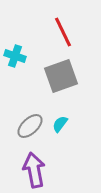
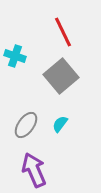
gray square: rotated 20 degrees counterclockwise
gray ellipse: moved 4 px left, 1 px up; rotated 12 degrees counterclockwise
purple arrow: rotated 12 degrees counterclockwise
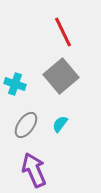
cyan cross: moved 28 px down
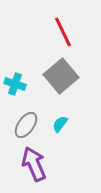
purple arrow: moved 6 px up
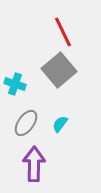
gray square: moved 2 px left, 6 px up
gray ellipse: moved 2 px up
purple arrow: rotated 24 degrees clockwise
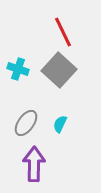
gray square: rotated 8 degrees counterclockwise
cyan cross: moved 3 px right, 15 px up
cyan semicircle: rotated 12 degrees counterclockwise
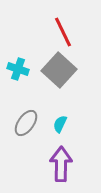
purple arrow: moved 27 px right
